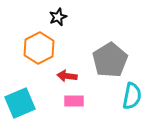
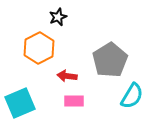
cyan semicircle: rotated 20 degrees clockwise
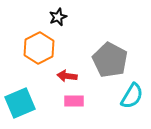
gray pentagon: rotated 12 degrees counterclockwise
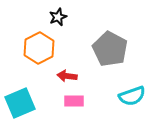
gray pentagon: moved 11 px up
cyan semicircle: rotated 40 degrees clockwise
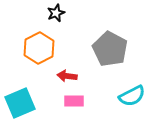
black star: moved 2 px left, 4 px up
cyan semicircle: rotated 8 degrees counterclockwise
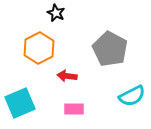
black star: rotated 24 degrees counterclockwise
pink rectangle: moved 8 px down
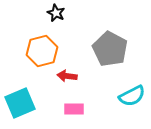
orange hexagon: moved 3 px right, 3 px down; rotated 12 degrees clockwise
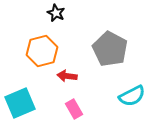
pink rectangle: rotated 60 degrees clockwise
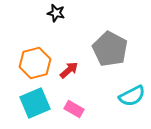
black star: rotated 12 degrees counterclockwise
orange hexagon: moved 7 px left, 12 px down
red arrow: moved 2 px right, 6 px up; rotated 132 degrees clockwise
cyan square: moved 15 px right
pink rectangle: rotated 30 degrees counterclockwise
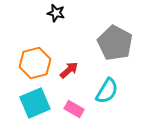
gray pentagon: moved 5 px right, 6 px up
cyan semicircle: moved 25 px left, 5 px up; rotated 32 degrees counterclockwise
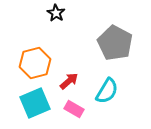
black star: rotated 18 degrees clockwise
red arrow: moved 11 px down
